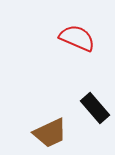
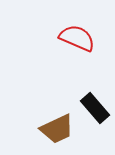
brown trapezoid: moved 7 px right, 4 px up
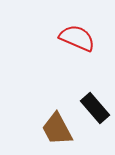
brown trapezoid: rotated 87 degrees clockwise
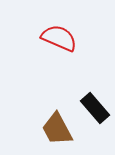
red semicircle: moved 18 px left
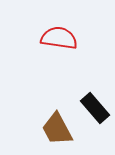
red semicircle: rotated 15 degrees counterclockwise
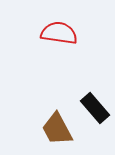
red semicircle: moved 5 px up
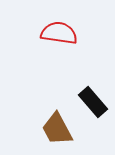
black rectangle: moved 2 px left, 6 px up
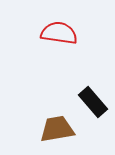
brown trapezoid: rotated 108 degrees clockwise
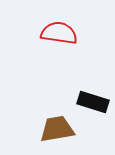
black rectangle: rotated 32 degrees counterclockwise
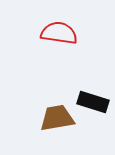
brown trapezoid: moved 11 px up
